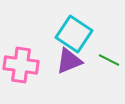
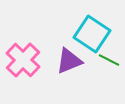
cyan square: moved 18 px right
pink cross: moved 2 px right, 5 px up; rotated 36 degrees clockwise
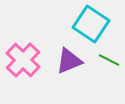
cyan square: moved 1 px left, 10 px up
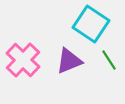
green line: rotated 30 degrees clockwise
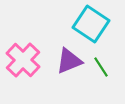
green line: moved 8 px left, 7 px down
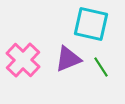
cyan square: rotated 21 degrees counterclockwise
purple triangle: moved 1 px left, 2 px up
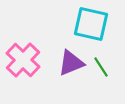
purple triangle: moved 3 px right, 4 px down
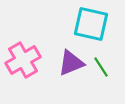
pink cross: rotated 16 degrees clockwise
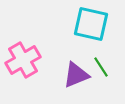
purple triangle: moved 5 px right, 12 px down
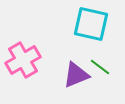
green line: moved 1 px left; rotated 20 degrees counterclockwise
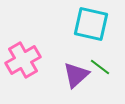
purple triangle: rotated 20 degrees counterclockwise
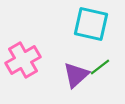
green line: rotated 75 degrees counterclockwise
